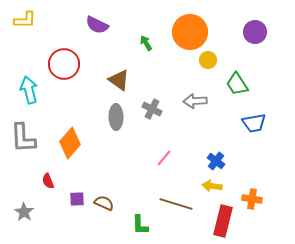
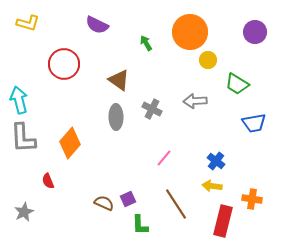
yellow L-shape: moved 3 px right, 3 px down; rotated 15 degrees clockwise
green trapezoid: rotated 25 degrees counterclockwise
cyan arrow: moved 10 px left, 10 px down
purple square: moved 51 px right; rotated 21 degrees counterclockwise
brown line: rotated 40 degrees clockwise
gray star: rotated 12 degrees clockwise
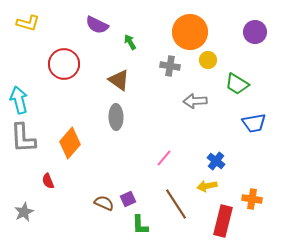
green arrow: moved 16 px left, 1 px up
gray cross: moved 18 px right, 43 px up; rotated 18 degrees counterclockwise
yellow arrow: moved 5 px left; rotated 18 degrees counterclockwise
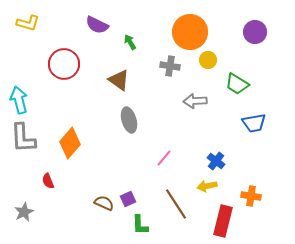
gray ellipse: moved 13 px right, 3 px down; rotated 15 degrees counterclockwise
orange cross: moved 1 px left, 3 px up
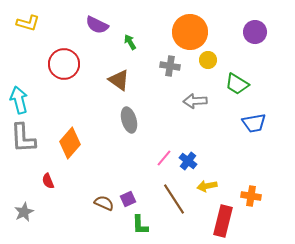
blue cross: moved 28 px left
brown line: moved 2 px left, 5 px up
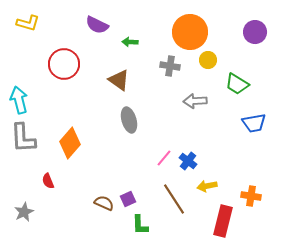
green arrow: rotated 56 degrees counterclockwise
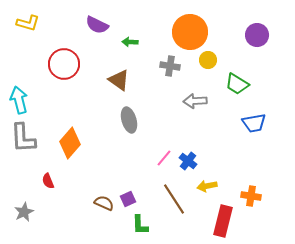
purple circle: moved 2 px right, 3 px down
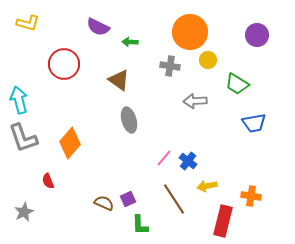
purple semicircle: moved 1 px right, 2 px down
gray L-shape: rotated 16 degrees counterclockwise
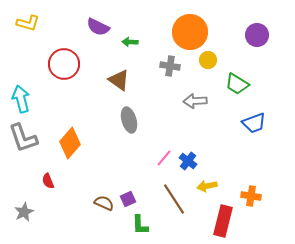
cyan arrow: moved 2 px right, 1 px up
blue trapezoid: rotated 10 degrees counterclockwise
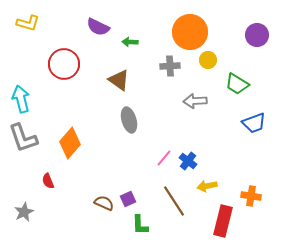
gray cross: rotated 12 degrees counterclockwise
brown line: moved 2 px down
